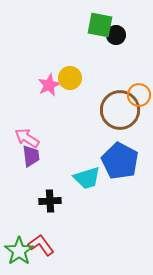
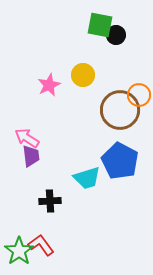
yellow circle: moved 13 px right, 3 px up
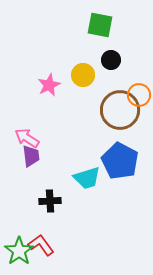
black circle: moved 5 px left, 25 px down
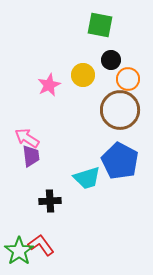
orange circle: moved 11 px left, 16 px up
